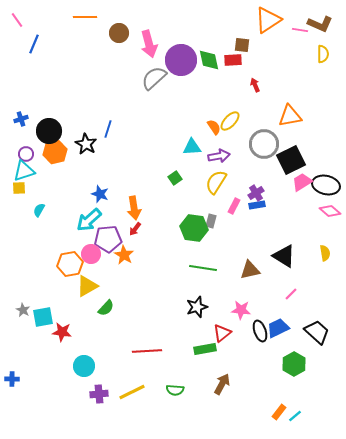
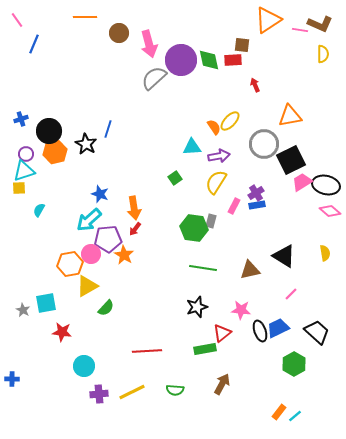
cyan square at (43, 317): moved 3 px right, 14 px up
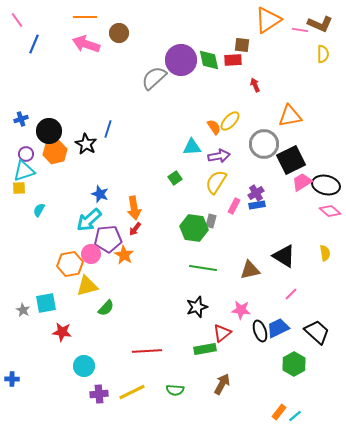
pink arrow at (149, 44): moved 63 px left; rotated 124 degrees clockwise
yellow triangle at (87, 286): rotated 15 degrees clockwise
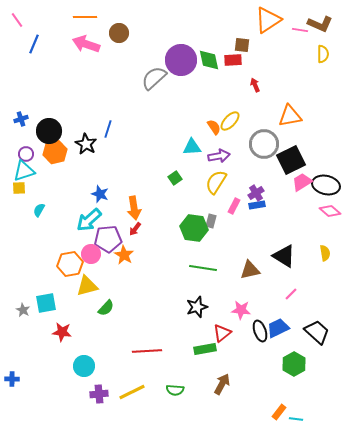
cyan line at (295, 416): moved 1 px right, 3 px down; rotated 48 degrees clockwise
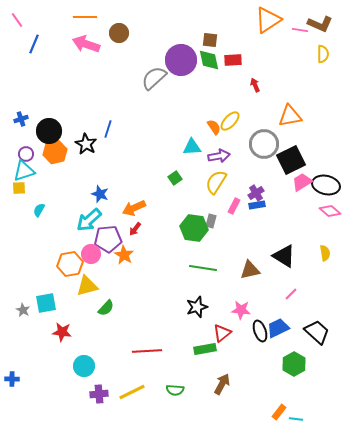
brown square at (242, 45): moved 32 px left, 5 px up
orange arrow at (134, 208): rotated 75 degrees clockwise
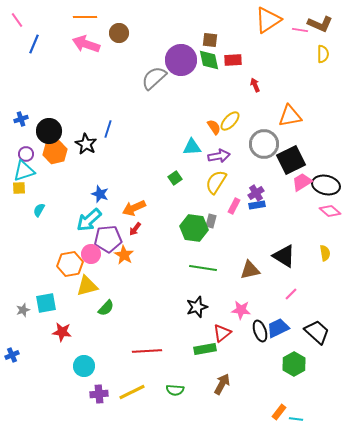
gray star at (23, 310): rotated 24 degrees clockwise
blue cross at (12, 379): moved 24 px up; rotated 24 degrees counterclockwise
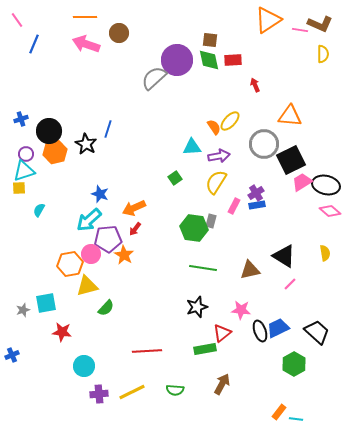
purple circle at (181, 60): moved 4 px left
orange triangle at (290, 116): rotated 15 degrees clockwise
pink line at (291, 294): moved 1 px left, 10 px up
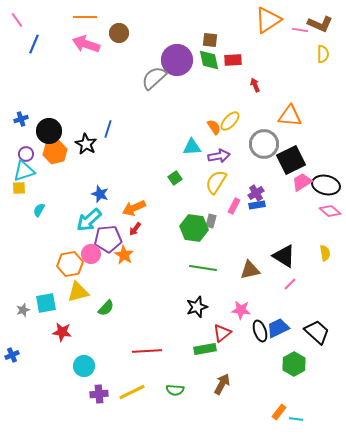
yellow triangle at (87, 286): moved 9 px left, 6 px down
